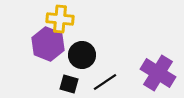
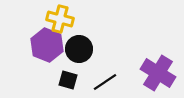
yellow cross: rotated 8 degrees clockwise
purple hexagon: moved 1 px left, 1 px down
black circle: moved 3 px left, 6 px up
black square: moved 1 px left, 4 px up
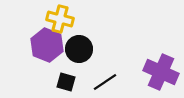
purple cross: moved 3 px right, 1 px up; rotated 8 degrees counterclockwise
black square: moved 2 px left, 2 px down
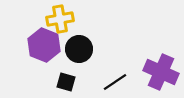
yellow cross: rotated 24 degrees counterclockwise
purple hexagon: moved 3 px left
black line: moved 10 px right
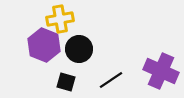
purple cross: moved 1 px up
black line: moved 4 px left, 2 px up
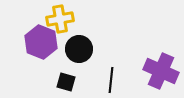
purple hexagon: moved 3 px left, 3 px up
black line: rotated 50 degrees counterclockwise
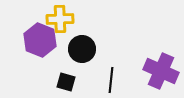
yellow cross: rotated 8 degrees clockwise
purple hexagon: moved 1 px left, 2 px up
black circle: moved 3 px right
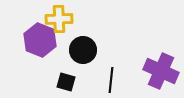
yellow cross: moved 1 px left
black circle: moved 1 px right, 1 px down
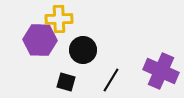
purple hexagon: rotated 20 degrees counterclockwise
black line: rotated 25 degrees clockwise
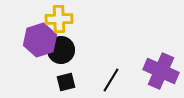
purple hexagon: rotated 20 degrees counterclockwise
black circle: moved 22 px left
black square: rotated 30 degrees counterclockwise
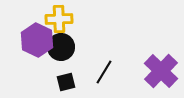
purple hexagon: moved 3 px left; rotated 16 degrees counterclockwise
black circle: moved 3 px up
purple cross: rotated 20 degrees clockwise
black line: moved 7 px left, 8 px up
